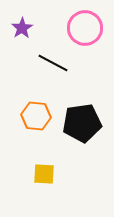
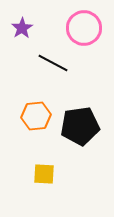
pink circle: moved 1 px left
orange hexagon: rotated 12 degrees counterclockwise
black pentagon: moved 2 px left, 3 px down
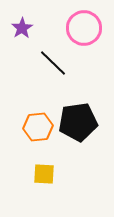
black line: rotated 16 degrees clockwise
orange hexagon: moved 2 px right, 11 px down
black pentagon: moved 2 px left, 4 px up
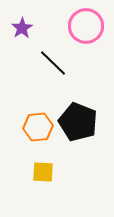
pink circle: moved 2 px right, 2 px up
black pentagon: rotated 30 degrees clockwise
yellow square: moved 1 px left, 2 px up
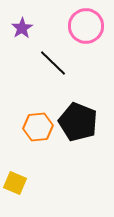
yellow square: moved 28 px left, 11 px down; rotated 20 degrees clockwise
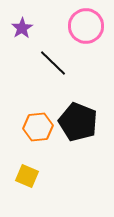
yellow square: moved 12 px right, 7 px up
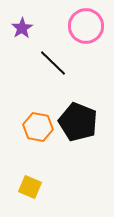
orange hexagon: rotated 16 degrees clockwise
yellow square: moved 3 px right, 11 px down
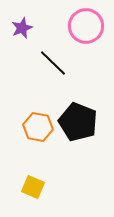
purple star: rotated 10 degrees clockwise
yellow square: moved 3 px right
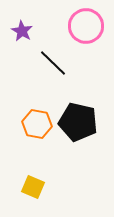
purple star: moved 3 px down; rotated 20 degrees counterclockwise
black pentagon: rotated 9 degrees counterclockwise
orange hexagon: moved 1 px left, 3 px up
